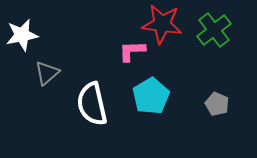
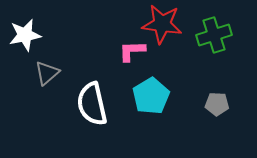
green cross: moved 5 px down; rotated 20 degrees clockwise
white star: moved 3 px right
gray pentagon: rotated 20 degrees counterclockwise
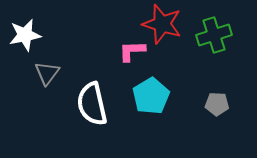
red star: rotated 9 degrees clockwise
gray triangle: rotated 12 degrees counterclockwise
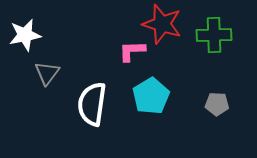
green cross: rotated 16 degrees clockwise
white semicircle: rotated 21 degrees clockwise
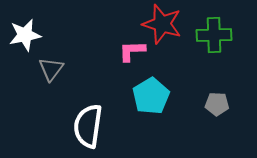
gray triangle: moved 4 px right, 4 px up
white semicircle: moved 4 px left, 22 px down
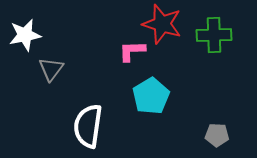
gray pentagon: moved 31 px down
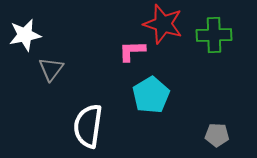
red star: moved 1 px right
cyan pentagon: moved 1 px up
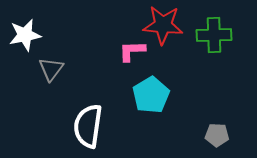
red star: moved 1 px down; rotated 12 degrees counterclockwise
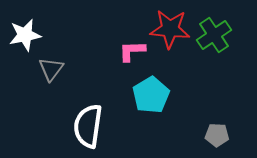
red star: moved 7 px right, 4 px down
green cross: rotated 32 degrees counterclockwise
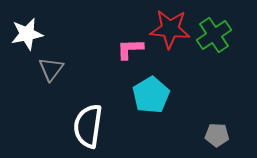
white star: moved 2 px right, 1 px up
pink L-shape: moved 2 px left, 2 px up
